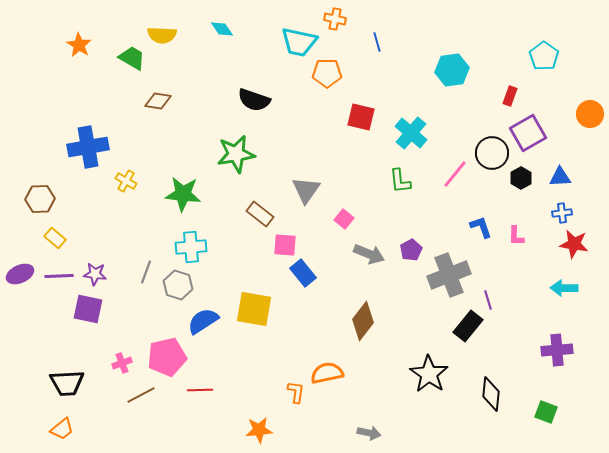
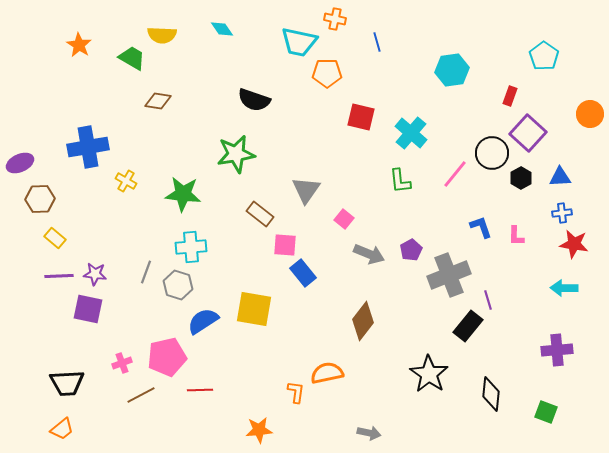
purple square at (528, 133): rotated 18 degrees counterclockwise
purple ellipse at (20, 274): moved 111 px up
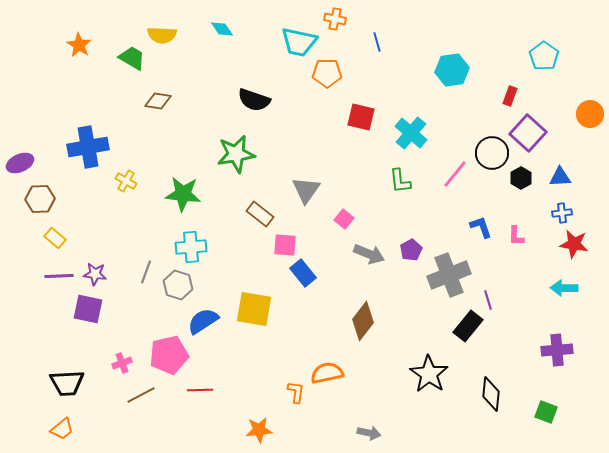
pink pentagon at (167, 357): moved 2 px right, 2 px up
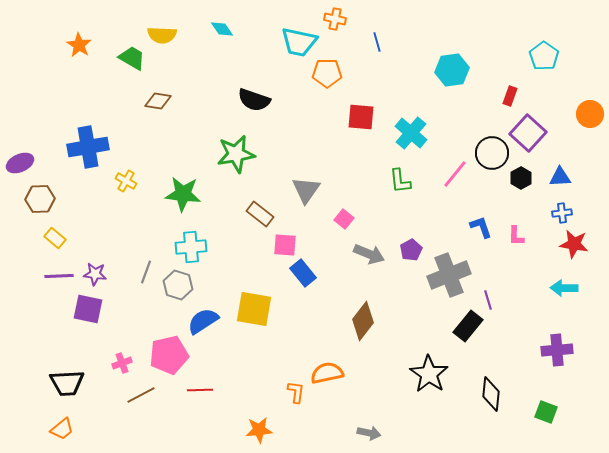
red square at (361, 117): rotated 8 degrees counterclockwise
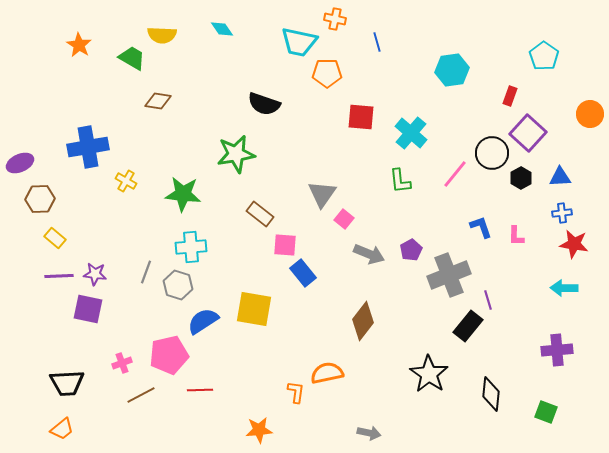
black semicircle at (254, 100): moved 10 px right, 4 px down
gray triangle at (306, 190): moved 16 px right, 4 px down
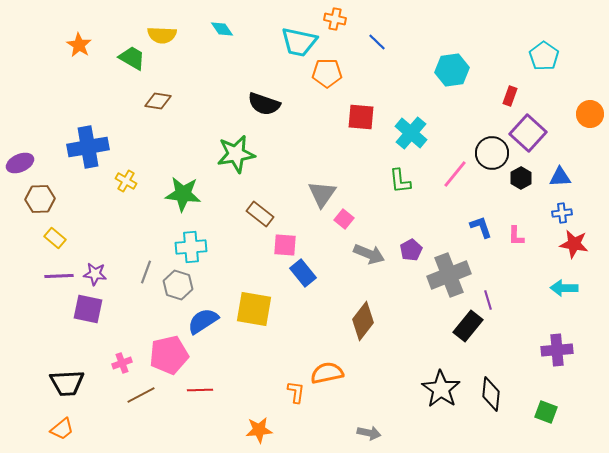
blue line at (377, 42): rotated 30 degrees counterclockwise
black star at (429, 374): moved 12 px right, 15 px down
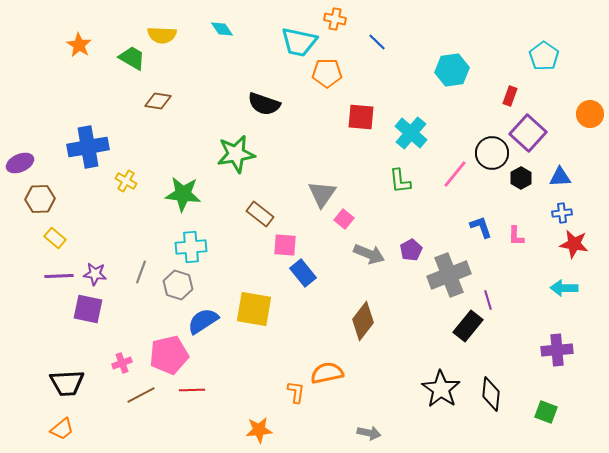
gray line at (146, 272): moved 5 px left
red line at (200, 390): moved 8 px left
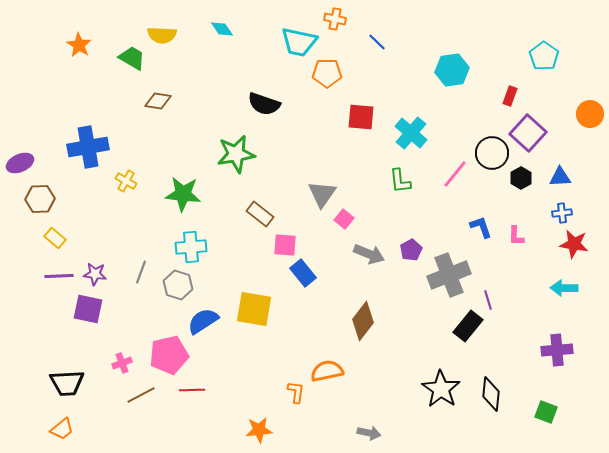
orange semicircle at (327, 373): moved 2 px up
